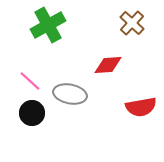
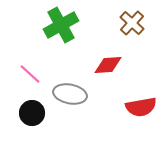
green cross: moved 13 px right
pink line: moved 7 px up
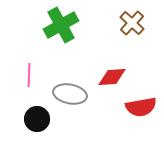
red diamond: moved 4 px right, 12 px down
pink line: moved 1 px left, 1 px down; rotated 50 degrees clockwise
black circle: moved 5 px right, 6 px down
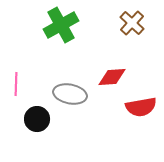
pink line: moved 13 px left, 9 px down
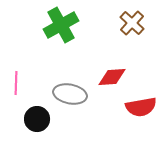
pink line: moved 1 px up
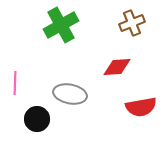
brown cross: rotated 25 degrees clockwise
red diamond: moved 5 px right, 10 px up
pink line: moved 1 px left
